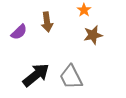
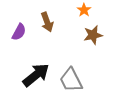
brown arrow: rotated 12 degrees counterclockwise
purple semicircle: rotated 18 degrees counterclockwise
gray trapezoid: moved 3 px down
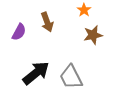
black arrow: moved 2 px up
gray trapezoid: moved 3 px up
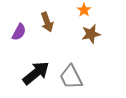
brown star: moved 2 px left, 1 px up
